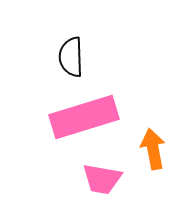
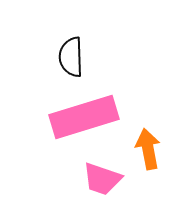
orange arrow: moved 5 px left
pink trapezoid: rotated 9 degrees clockwise
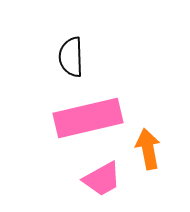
pink rectangle: moved 4 px right, 1 px down; rotated 4 degrees clockwise
pink trapezoid: rotated 48 degrees counterclockwise
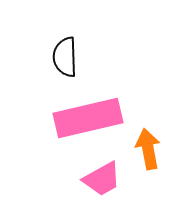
black semicircle: moved 6 px left
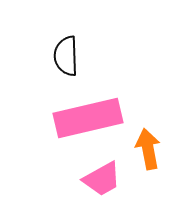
black semicircle: moved 1 px right, 1 px up
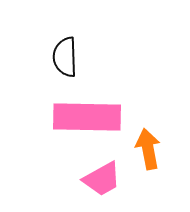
black semicircle: moved 1 px left, 1 px down
pink rectangle: moved 1 px left, 1 px up; rotated 14 degrees clockwise
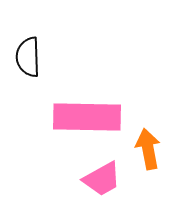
black semicircle: moved 37 px left
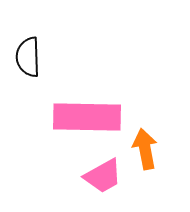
orange arrow: moved 3 px left
pink trapezoid: moved 1 px right, 3 px up
